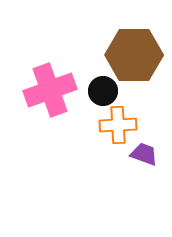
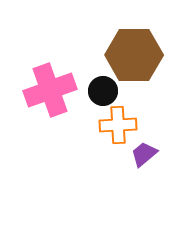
purple trapezoid: rotated 60 degrees counterclockwise
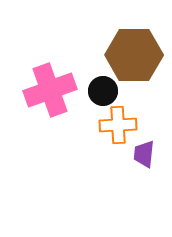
purple trapezoid: rotated 44 degrees counterclockwise
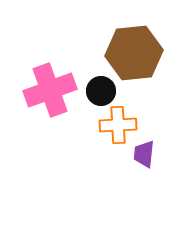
brown hexagon: moved 2 px up; rotated 6 degrees counterclockwise
black circle: moved 2 px left
